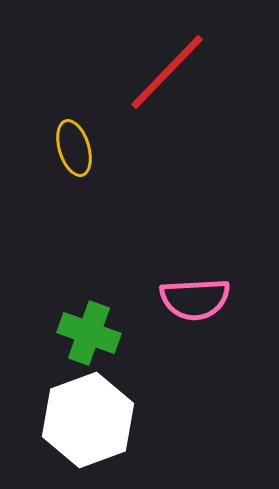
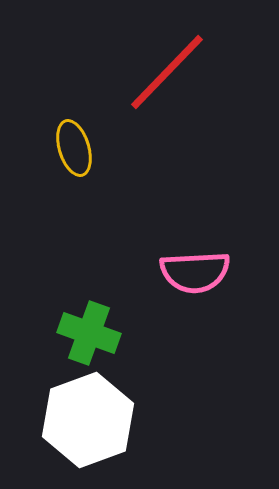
pink semicircle: moved 27 px up
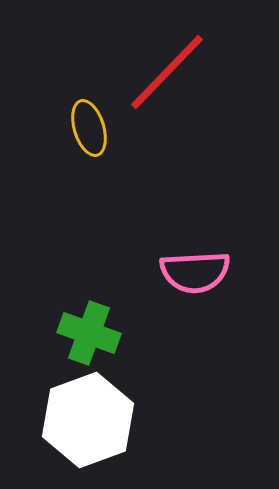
yellow ellipse: moved 15 px right, 20 px up
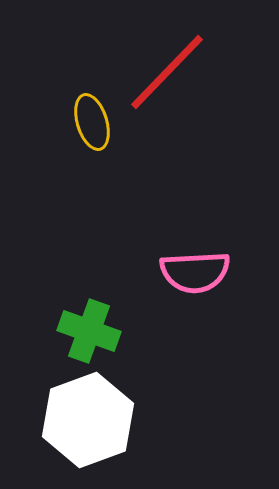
yellow ellipse: moved 3 px right, 6 px up
green cross: moved 2 px up
